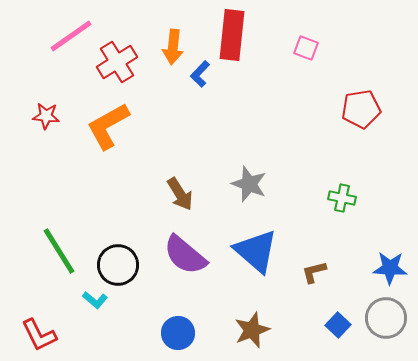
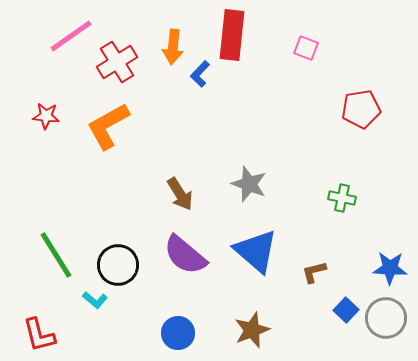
green line: moved 3 px left, 4 px down
blue square: moved 8 px right, 15 px up
red L-shape: rotated 12 degrees clockwise
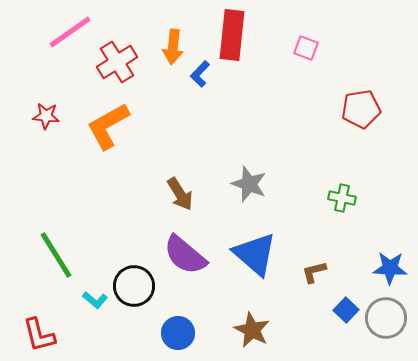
pink line: moved 1 px left, 4 px up
blue triangle: moved 1 px left, 3 px down
black circle: moved 16 px right, 21 px down
brown star: rotated 24 degrees counterclockwise
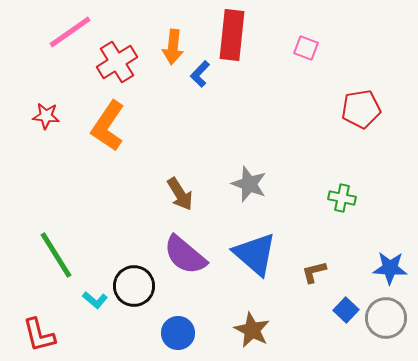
orange L-shape: rotated 27 degrees counterclockwise
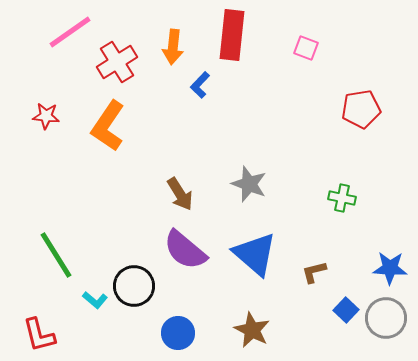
blue L-shape: moved 11 px down
purple semicircle: moved 5 px up
